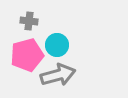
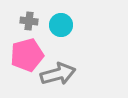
cyan circle: moved 4 px right, 20 px up
gray arrow: moved 1 px up
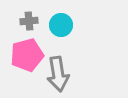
gray cross: rotated 12 degrees counterclockwise
gray arrow: rotated 96 degrees clockwise
